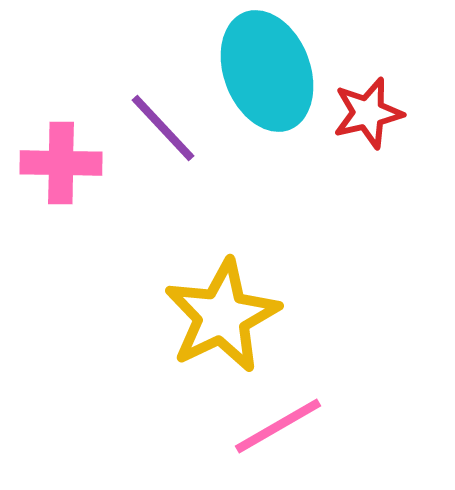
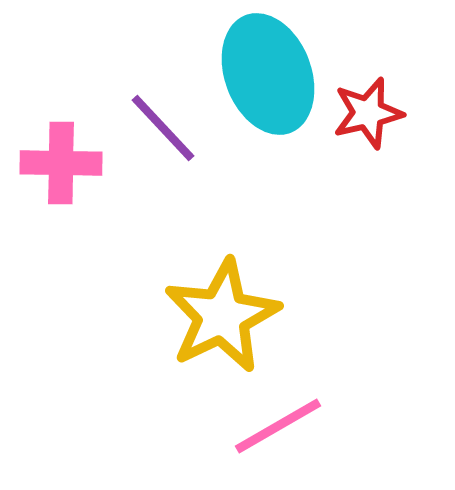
cyan ellipse: moved 1 px right, 3 px down
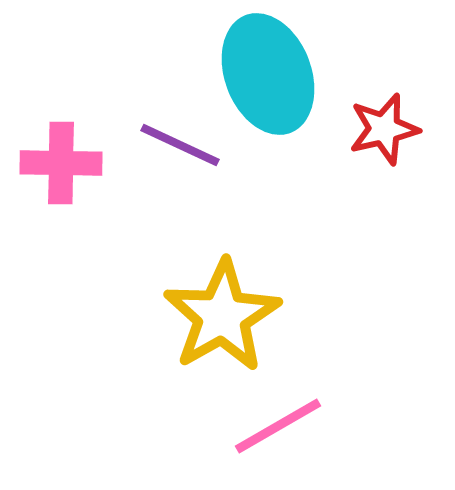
red star: moved 16 px right, 16 px down
purple line: moved 17 px right, 17 px down; rotated 22 degrees counterclockwise
yellow star: rotated 4 degrees counterclockwise
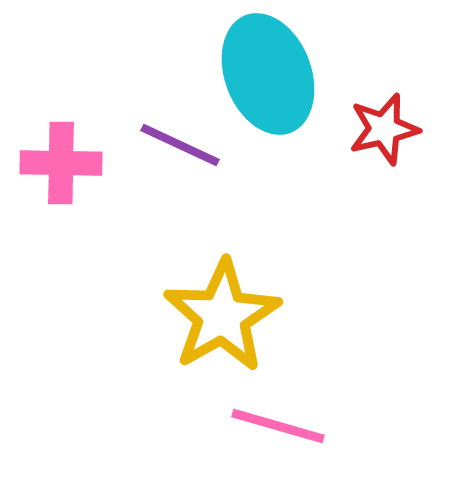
pink line: rotated 46 degrees clockwise
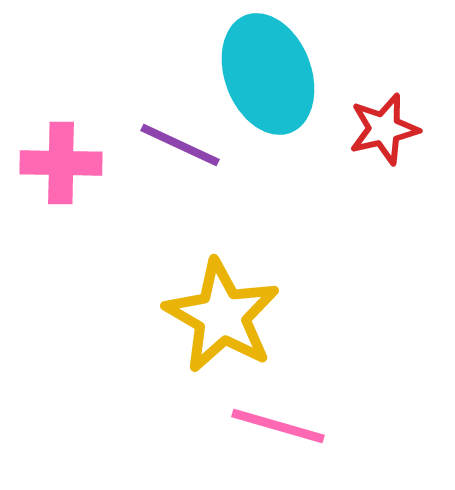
yellow star: rotated 12 degrees counterclockwise
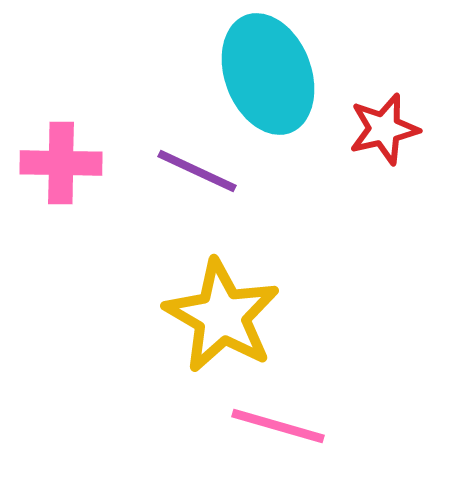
purple line: moved 17 px right, 26 px down
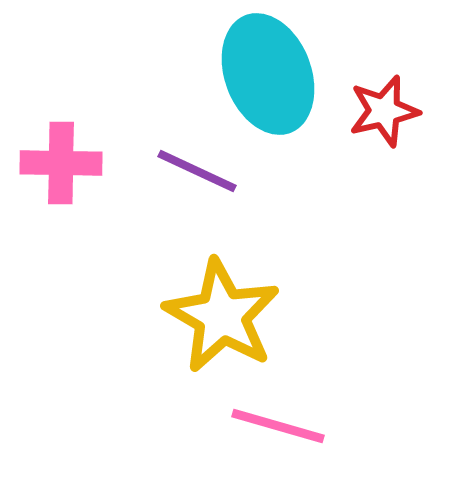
red star: moved 18 px up
